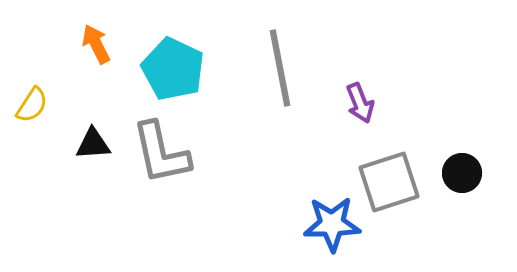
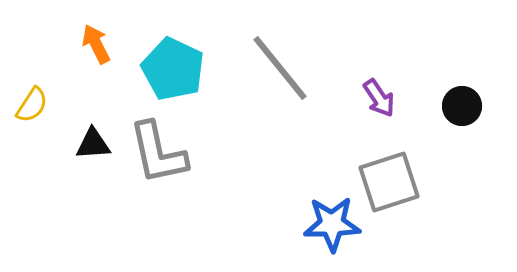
gray line: rotated 28 degrees counterclockwise
purple arrow: moved 19 px right, 5 px up; rotated 12 degrees counterclockwise
gray L-shape: moved 3 px left
black circle: moved 67 px up
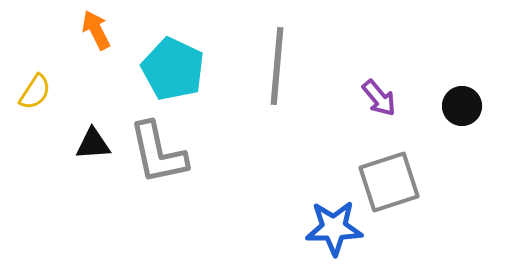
orange arrow: moved 14 px up
gray line: moved 3 px left, 2 px up; rotated 44 degrees clockwise
purple arrow: rotated 6 degrees counterclockwise
yellow semicircle: moved 3 px right, 13 px up
blue star: moved 2 px right, 4 px down
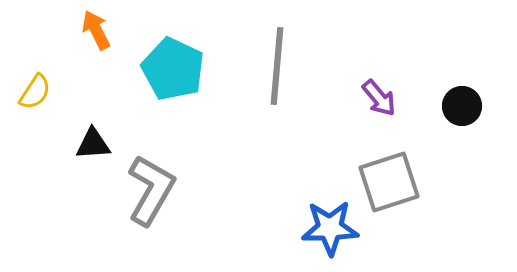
gray L-shape: moved 7 px left, 37 px down; rotated 138 degrees counterclockwise
blue star: moved 4 px left
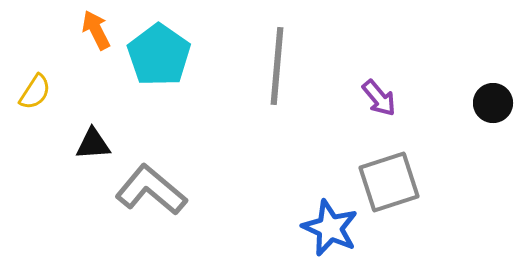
cyan pentagon: moved 14 px left, 14 px up; rotated 10 degrees clockwise
black circle: moved 31 px right, 3 px up
gray L-shape: rotated 80 degrees counterclockwise
blue star: rotated 26 degrees clockwise
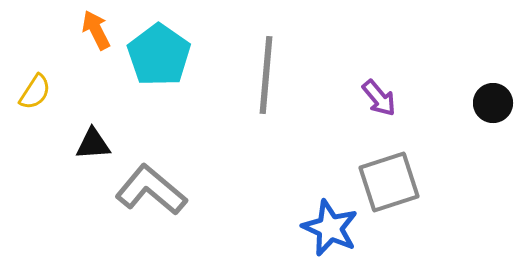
gray line: moved 11 px left, 9 px down
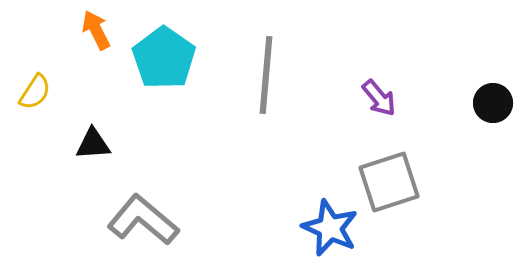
cyan pentagon: moved 5 px right, 3 px down
gray L-shape: moved 8 px left, 30 px down
